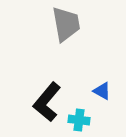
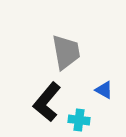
gray trapezoid: moved 28 px down
blue triangle: moved 2 px right, 1 px up
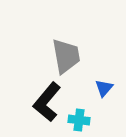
gray trapezoid: moved 4 px down
blue triangle: moved 2 px up; rotated 42 degrees clockwise
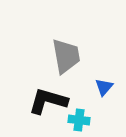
blue triangle: moved 1 px up
black L-shape: moved 1 px right, 1 px up; rotated 66 degrees clockwise
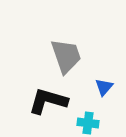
gray trapezoid: rotated 9 degrees counterclockwise
cyan cross: moved 9 px right, 3 px down
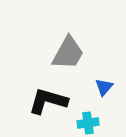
gray trapezoid: moved 2 px right, 3 px up; rotated 48 degrees clockwise
cyan cross: rotated 15 degrees counterclockwise
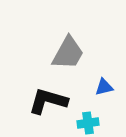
blue triangle: rotated 36 degrees clockwise
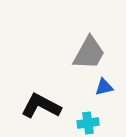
gray trapezoid: moved 21 px right
black L-shape: moved 7 px left, 5 px down; rotated 12 degrees clockwise
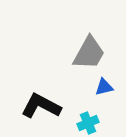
cyan cross: rotated 15 degrees counterclockwise
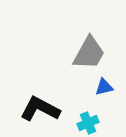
black L-shape: moved 1 px left, 3 px down
